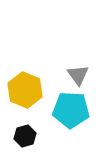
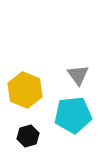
cyan pentagon: moved 2 px right, 5 px down; rotated 9 degrees counterclockwise
black hexagon: moved 3 px right
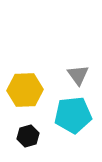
yellow hexagon: rotated 24 degrees counterclockwise
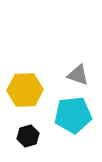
gray triangle: rotated 35 degrees counterclockwise
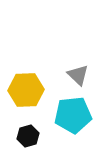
gray triangle: rotated 25 degrees clockwise
yellow hexagon: moved 1 px right
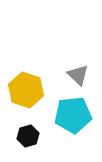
yellow hexagon: rotated 20 degrees clockwise
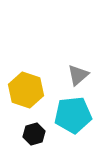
gray triangle: rotated 35 degrees clockwise
black hexagon: moved 6 px right, 2 px up
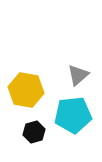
yellow hexagon: rotated 8 degrees counterclockwise
black hexagon: moved 2 px up
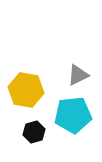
gray triangle: rotated 15 degrees clockwise
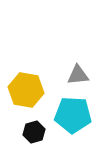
gray triangle: rotated 20 degrees clockwise
cyan pentagon: rotated 9 degrees clockwise
